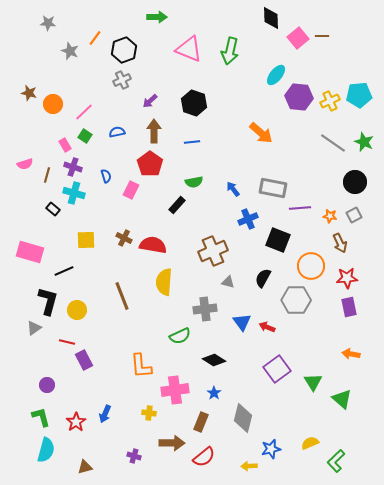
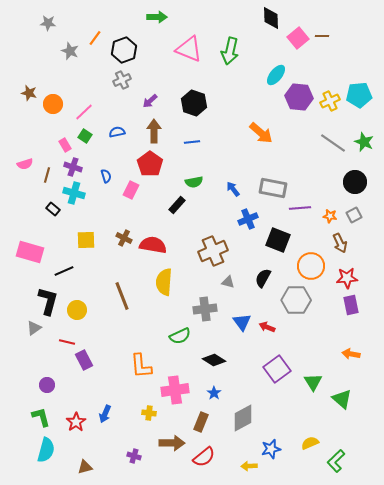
purple rectangle at (349, 307): moved 2 px right, 2 px up
gray diamond at (243, 418): rotated 48 degrees clockwise
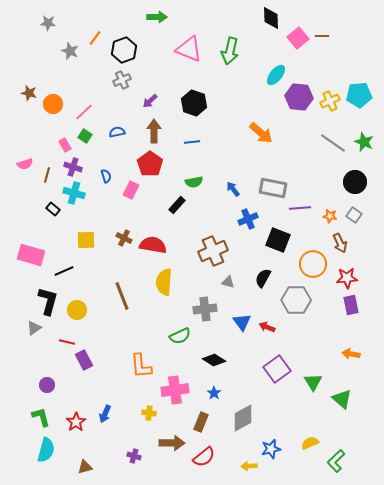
gray square at (354, 215): rotated 28 degrees counterclockwise
pink rectangle at (30, 252): moved 1 px right, 3 px down
orange circle at (311, 266): moved 2 px right, 2 px up
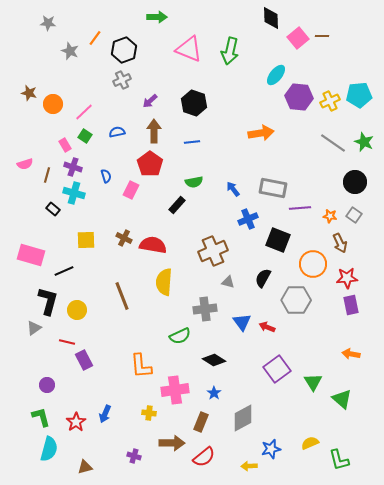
orange arrow at (261, 133): rotated 50 degrees counterclockwise
cyan semicircle at (46, 450): moved 3 px right, 1 px up
green L-shape at (336, 461): moved 3 px right, 1 px up; rotated 60 degrees counterclockwise
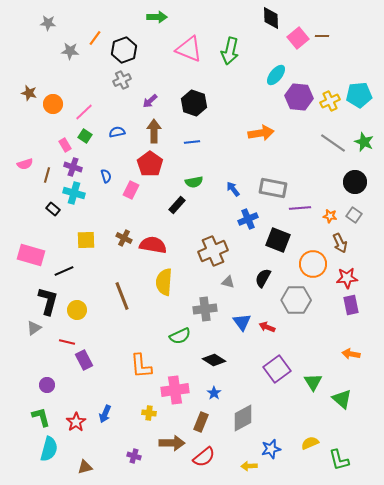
gray star at (70, 51): rotated 18 degrees counterclockwise
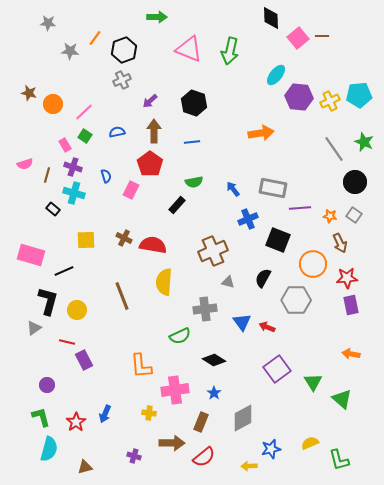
gray line at (333, 143): moved 1 px right, 6 px down; rotated 20 degrees clockwise
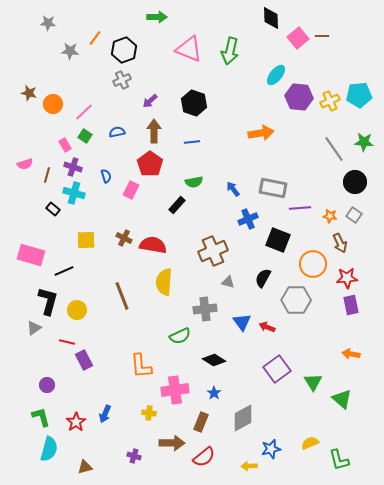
green star at (364, 142): rotated 18 degrees counterclockwise
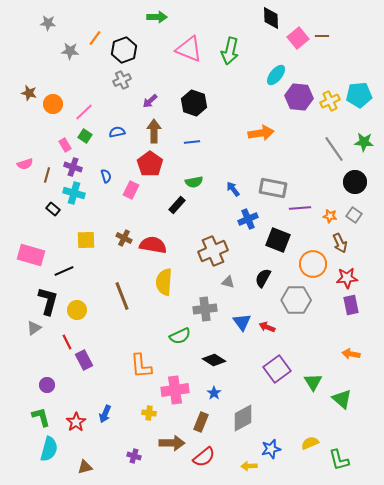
red line at (67, 342): rotated 49 degrees clockwise
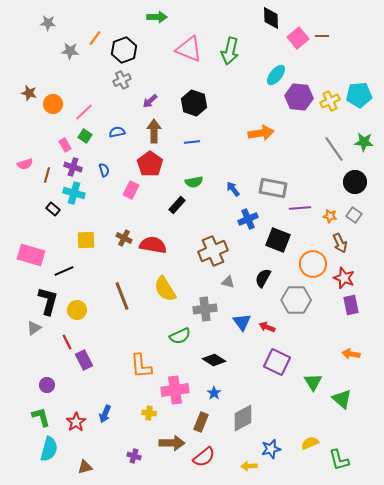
blue semicircle at (106, 176): moved 2 px left, 6 px up
red star at (347, 278): moved 3 px left; rotated 25 degrees clockwise
yellow semicircle at (164, 282): moved 1 px right, 7 px down; rotated 36 degrees counterclockwise
purple square at (277, 369): moved 7 px up; rotated 28 degrees counterclockwise
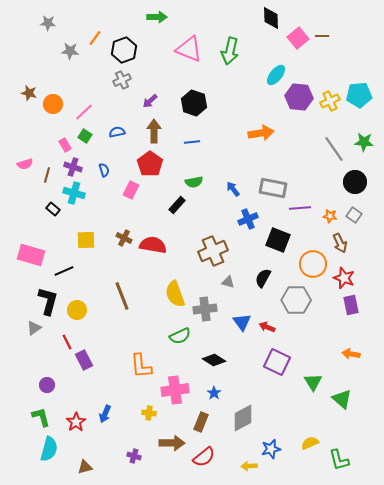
yellow semicircle at (165, 289): moved 10 px right, 5 px down; rotated 12 degrees clockwise
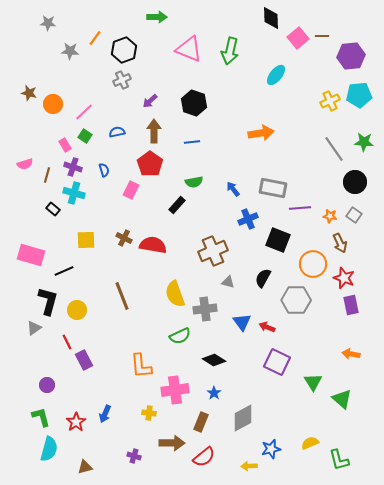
purple hexagon at (299, 97): moved 52 px right, 41 px up; rotated 12 degrees counterclockwise
